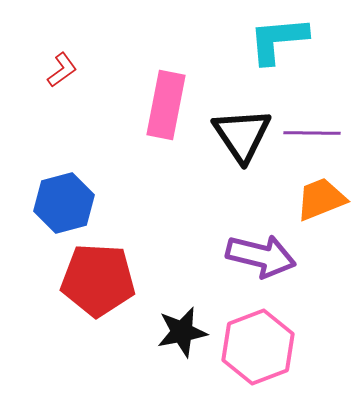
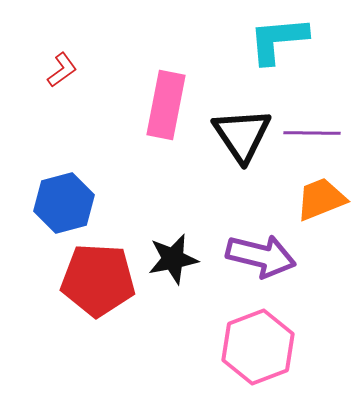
black star: moved 9 px left, 73 px up
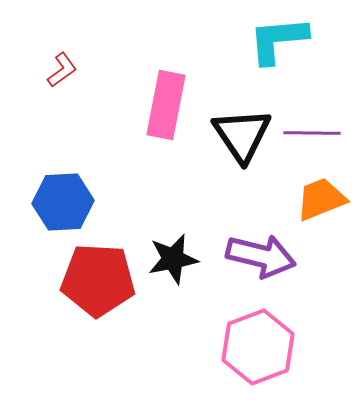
blue hexagon: moved 1 px left, 1 px up; rotated 12 degrees clockwise
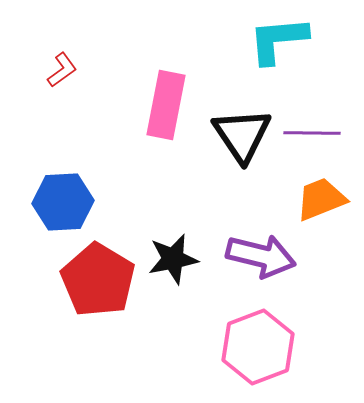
red pentagon: rotated 28 degrees clockwise
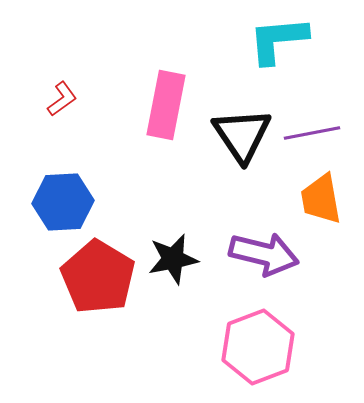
red L-shape: moved 29 px down
purple line: rotated 12 degrees counterclockwise
orange trapezoid: rotated 78 degrees counterclockwise
purple arrow: moved 3 px right, 2 px up
red pentagon: moved 3 px up
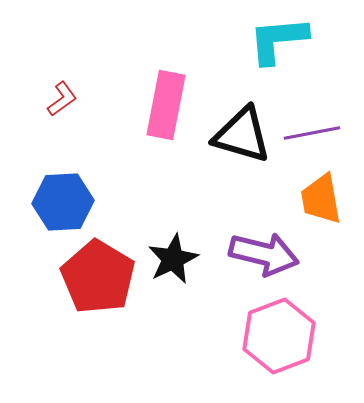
black triangle: rotated 40 degrees counterclockwise
black star: rotated 15 degrees counterclockwise
pink hexagon: moved 21 px right, 11 px up
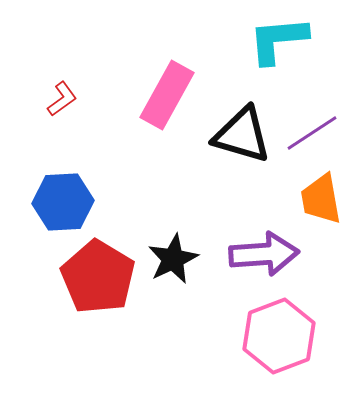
pink rectangle: moved 1 px right, 10 px up; rotated 18 degrees clockwise
purple line: rotated 22 degrees counterclockwise
purple arrow: rotated 18 degrees counterclockwise
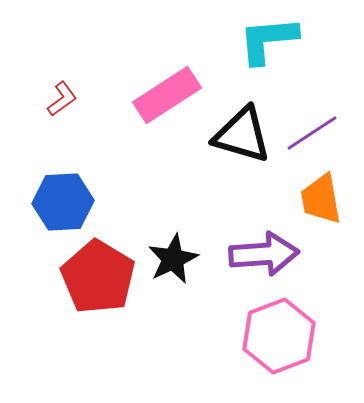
cyan L-shape: moved 10 px left
pink rectangle: rotated 28 degrees clockwise
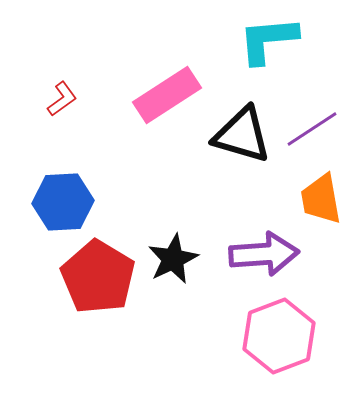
purple line: moved 4 px up
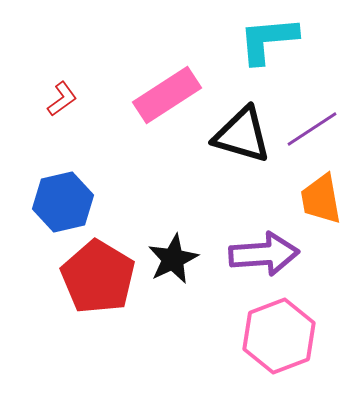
blue hexagon: rotated 10 degrees counterclockwise
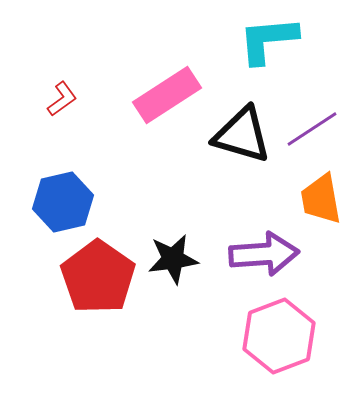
black star: rotated 18 degrees clockwise
red pentagon: rotated 4 degrees clockwise
